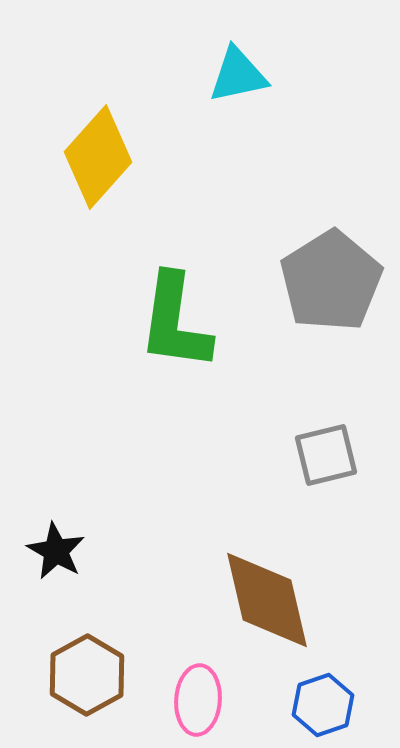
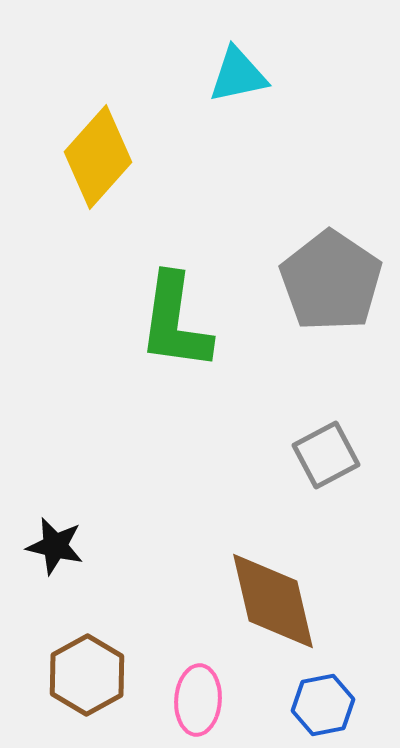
gray pentagon: rotated 6 degrees counterclockwise
gray square: rotated 14 degrees counterclockwise
black star: moved 1 px left, 5 px up; rotated 16 degrees counterclockwise
brown diamond: moved 6 px right, 1 px down
blue hexagon: rotated 8 degrees clockwise
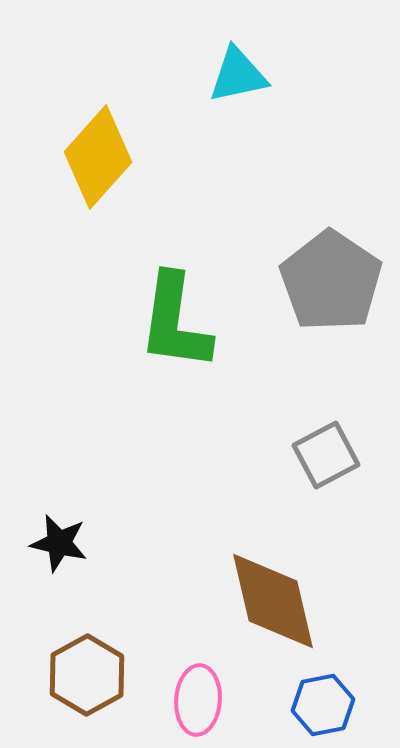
black star: moved 4 px right, 3 px up
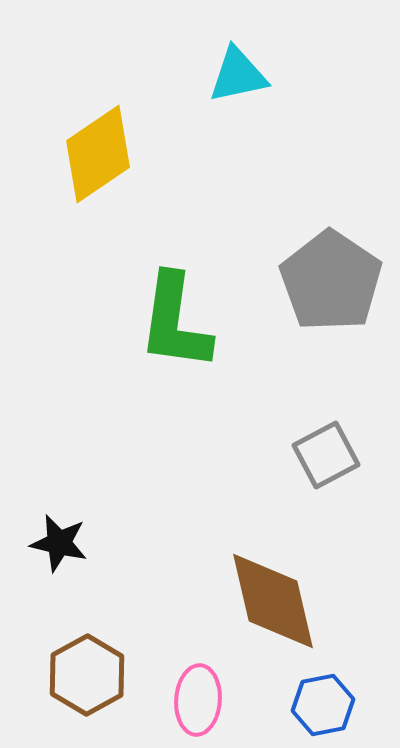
yellow diamond: moved 3 px up; rotated 14 degrees clockwise
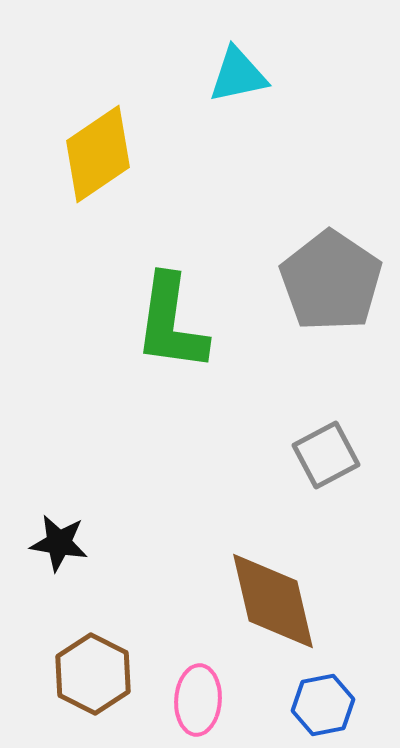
green L-shape: moved 4 px left, 1 px down
black star: rotated 4 degrees counterclockwise
brown hexagon: moved 6 px right, 1 px up; rotated 4 degrees counterclockwise
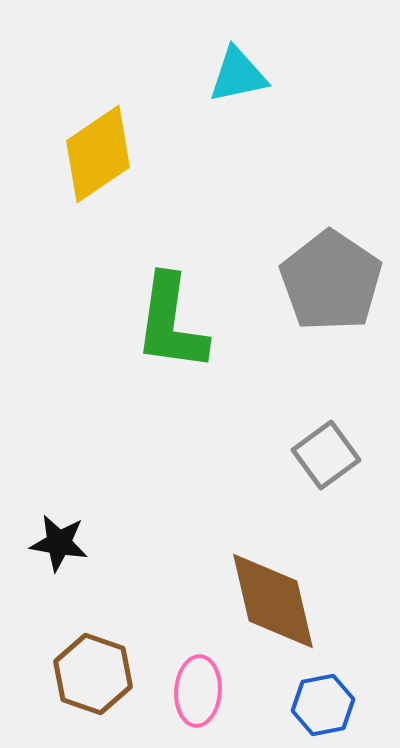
gray square: rotated 8 degrees counterclockwise
brown hexagon: rotated 8 degrees counterclockwise
pink ellipse: moved 9 px up
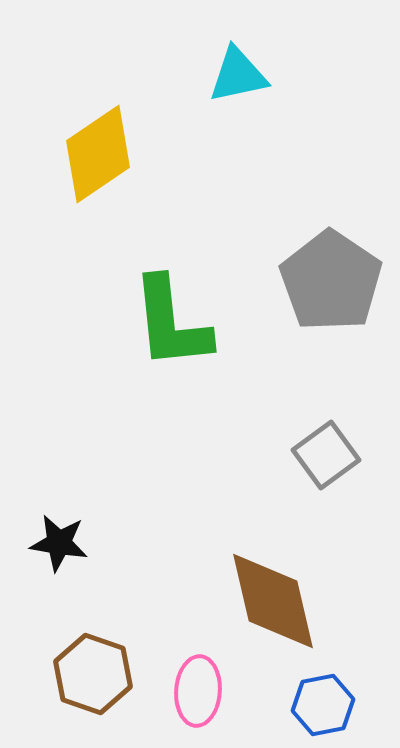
green L-shape: rotated 14 degrees counterclockwise
